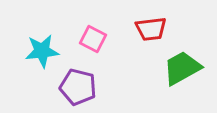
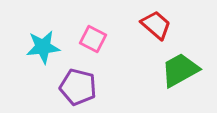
red trapezoid: moved 5 px right, 4 px up; rotated 132 degrees counterclockwise
cyan star: moved 1 px right, 4 px up
green trapezoid: moved 2 px left, 2 px down
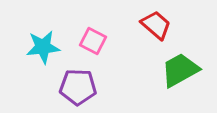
pink square: moved 2 px down
purple pentagon: rotated 12 degrees counterclockwise
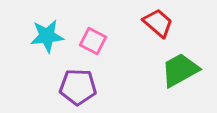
red trapezoid: moved 2 px right, 2 px up
cyan star: moved 4 px right, 11 px up
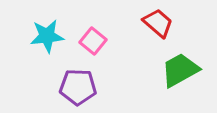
pink square: rotated 12 degrees clockwise
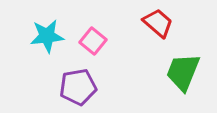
green trapezoid: moved 3 px right, 2 px down; rotated 39 degrees counterclockwise
purple pentagon: rotated 12 degrees counterclockwise
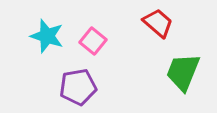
cyan star: rotated 24 degrees clockwise
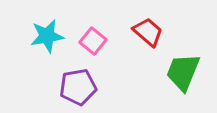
red trapezoid: moved 10 px left, 9 px down
cyan star: rotated 28 degrees counterclockwise
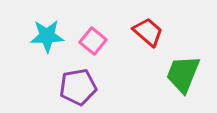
cyan star: rotated 8 degrees clockwise
green trapezoid: moved 2 px down
